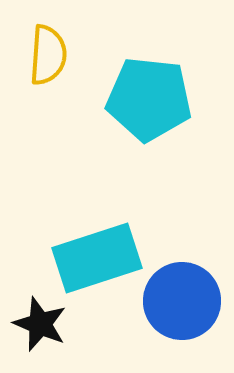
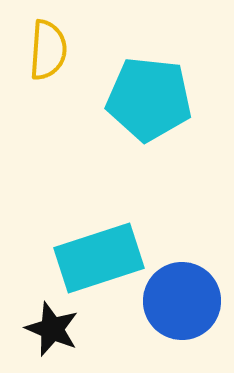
yellow semicircle: moved 5 px up
cyan rectangle: moved 2 px right
black star: moved 12 px right, 5 px down
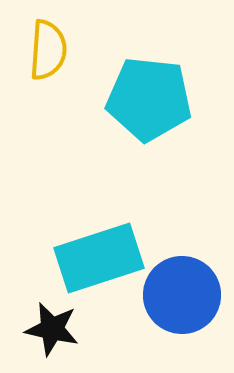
blue circle: moved 6 px up
black star: rotated 10 degrees counterclockwise
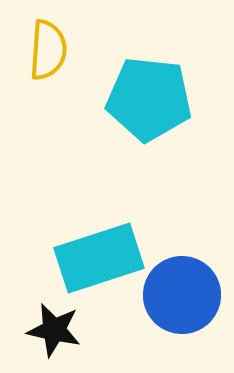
black star: moved 2 px right, 1 px down
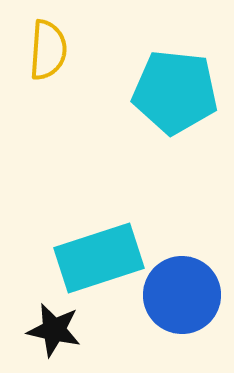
cyan pentagon: moved 26 px right, 7 px up
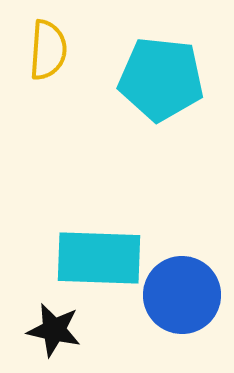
cyan pentagon: moved 14 px left, 13 px up
cyan rectangle: rotated 20 degrees clockwise
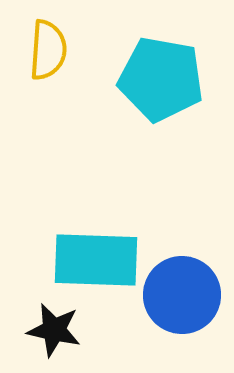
cyan pentagon: rotated 4 degrees clockwise
cyan rectangle: moved 3 px left, 2 px down
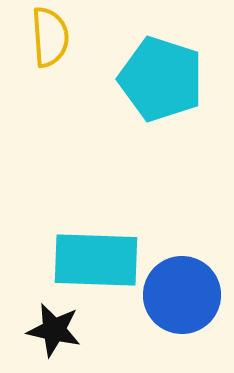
yellow semicircle: moved 2 px right, 13 px up; rotated 8 degrees counterclockwise
cyan pentagon: rotated 8 degrees clockwise
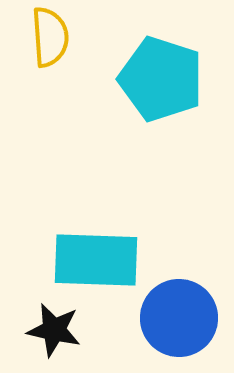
blue circle: moved 3 px left, 23 px down
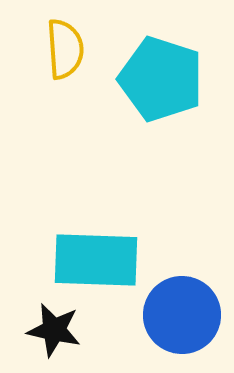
yellow semicircle: moved 15 px right, 12 px down
blue circle: moved 3 px right, 3 px up
